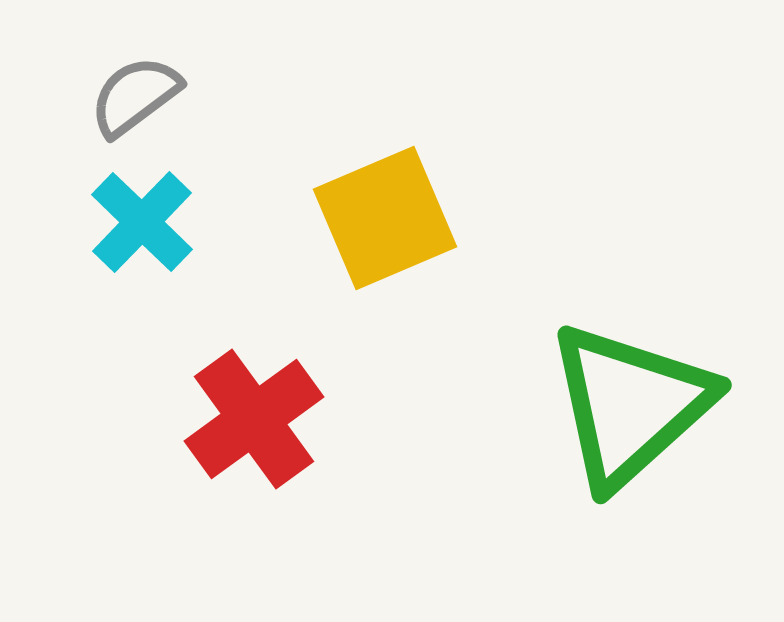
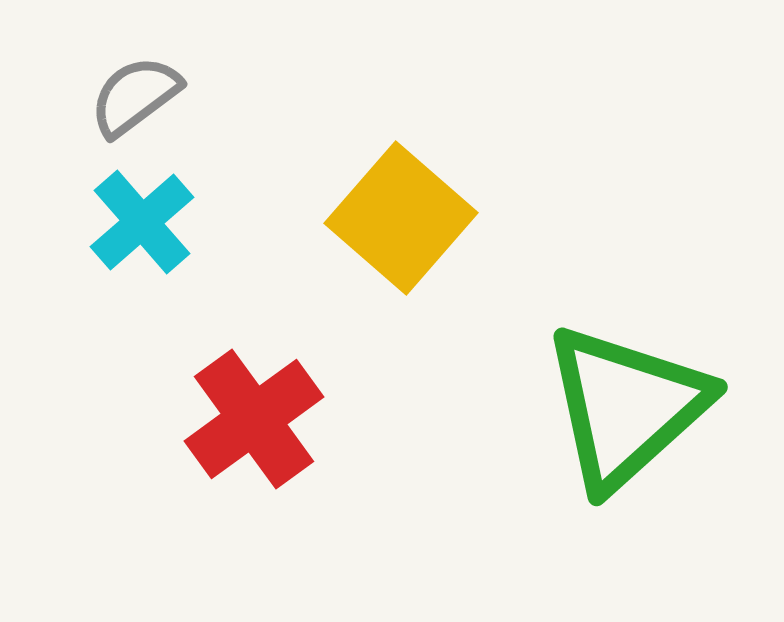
yellow square: moved 16 px right; rotated 26 degrees counterclockwise
cyan cross: rotated 5 degrees clockwise
green triangle: moved 4 px left, 2 px down
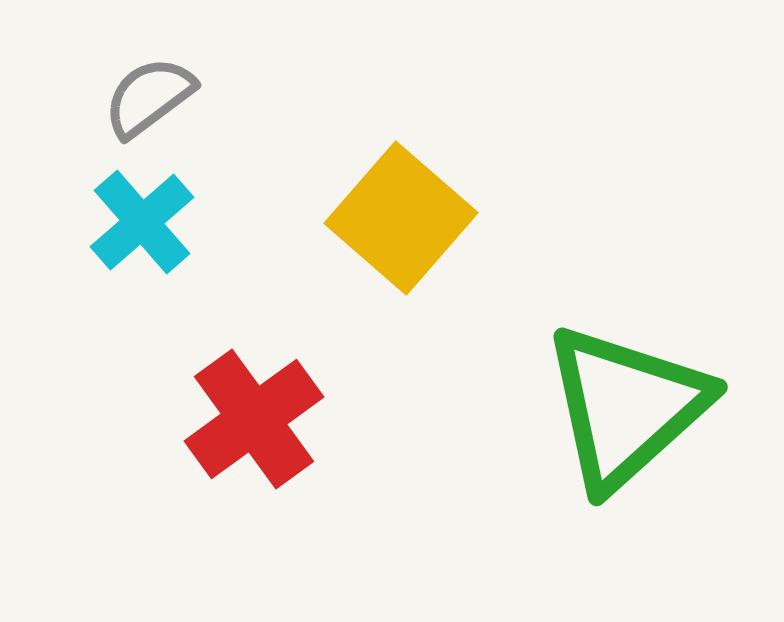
gray semicircle: moved 14 px right, 1 px down
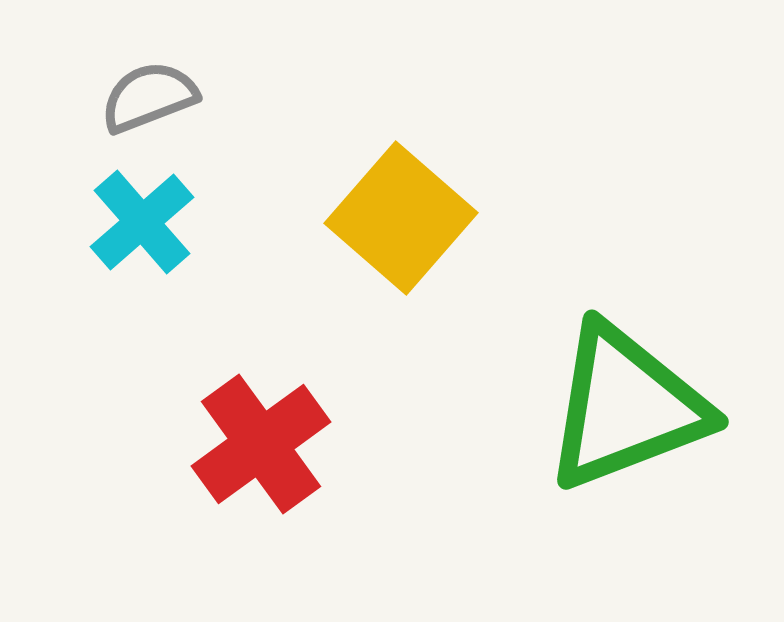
gray semicircle: rotated 16 degrees clockwise
green triangle: rotated 21 degrees clockwise
red cross: moved 7 px right, 25 px down
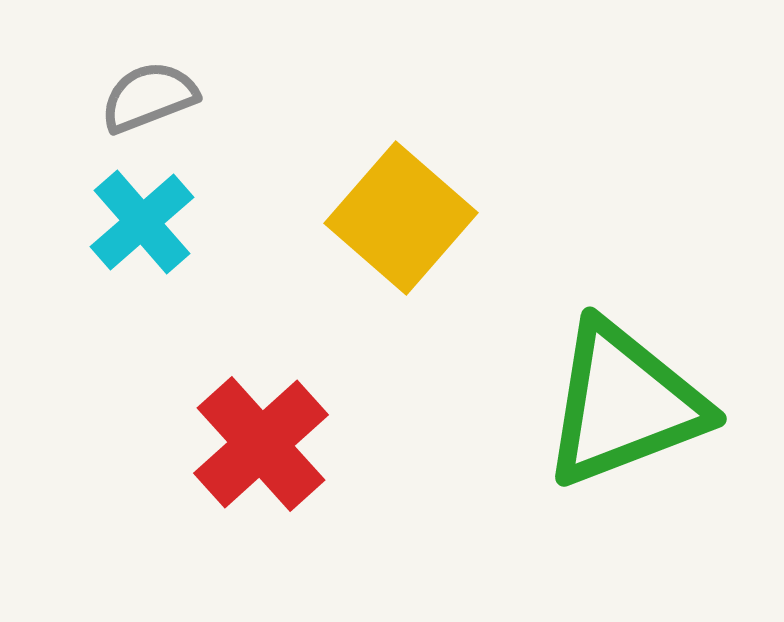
green triangle: moved 2 px left, 3 px up
red cross: rotated 6 degrees counterclockwise
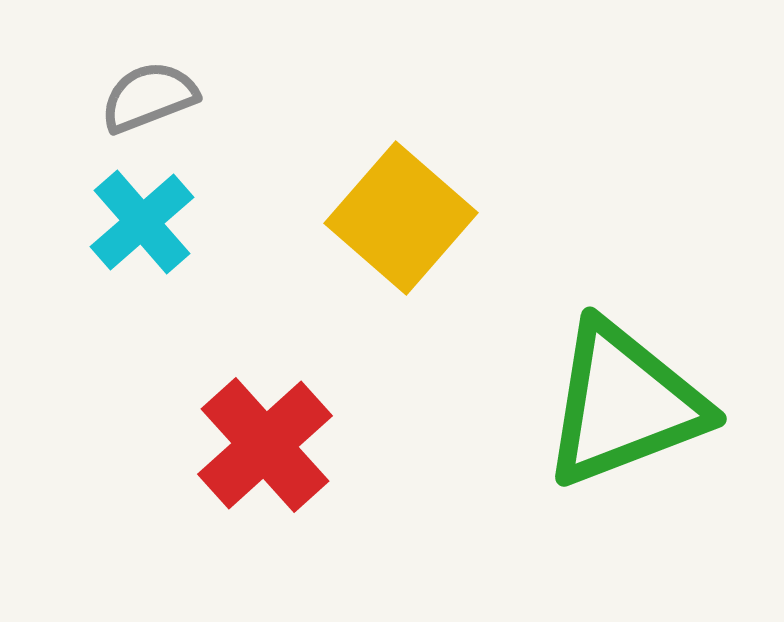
red cross: moved 4 px right, 1 px down
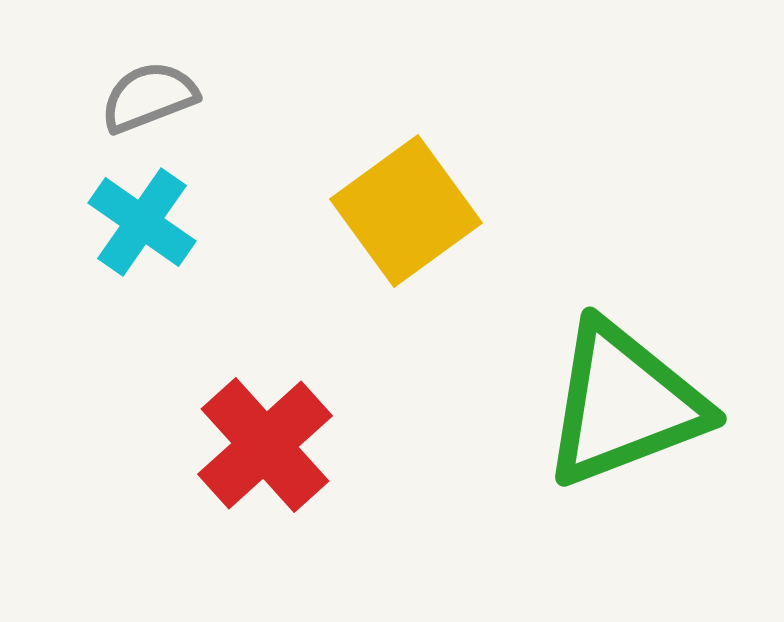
yellow square: moved 5 px right, 7 px up; rotated 13 degrees clockwise
cyan cross: rotated 14 degrees counterclockwise
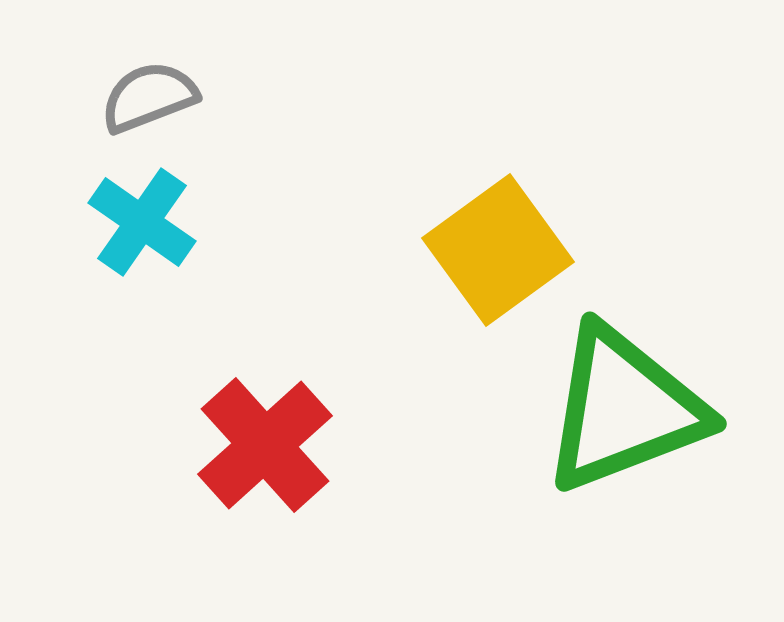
yellow square: moved 92 px right, 39 px down
green triangle: moved 5 px down
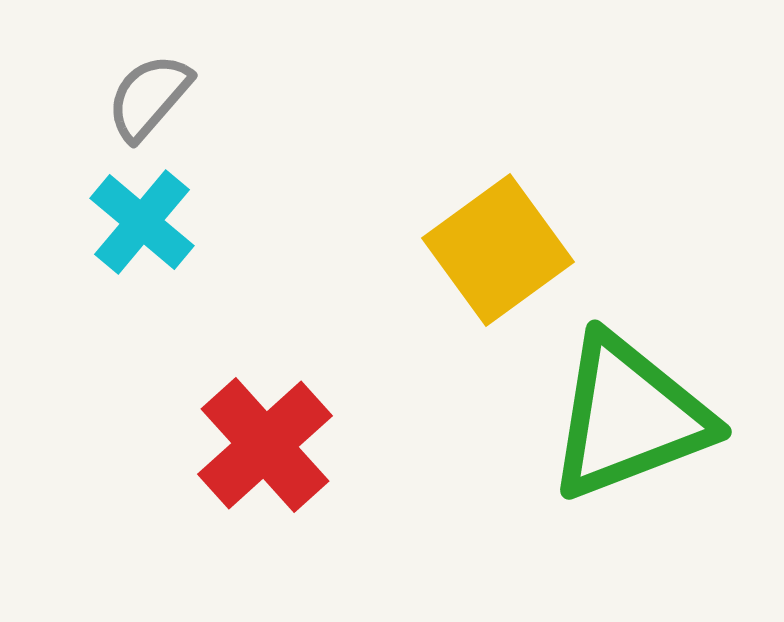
gray semicircle: rotated 28 degrees counterclockwise
cyan cross: rotated 5 degrees clockwise
green triangle: moved 5 px right, 8 px down
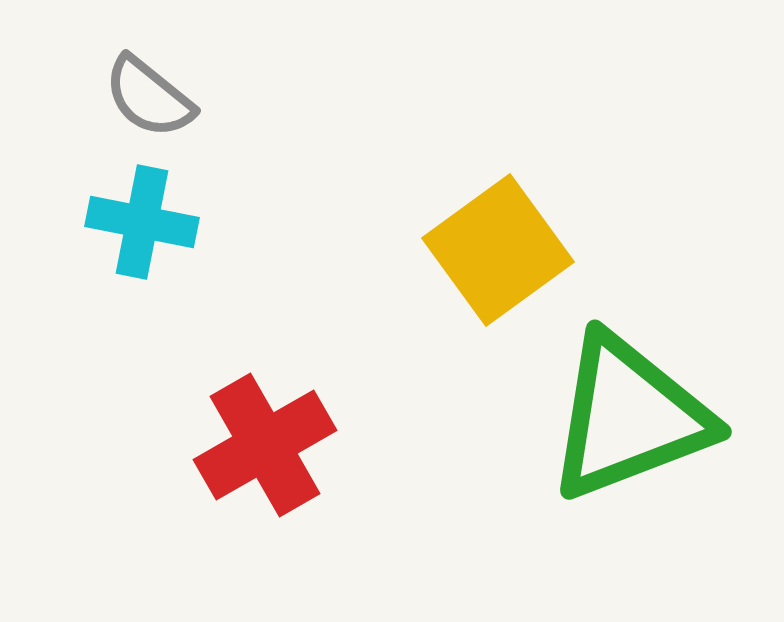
gray semicircle: rotated 92 degrees counterclockwise
cyan cross: rotated 29 degrees counterclockwise
red cross: rotated 12 degrees clockwise
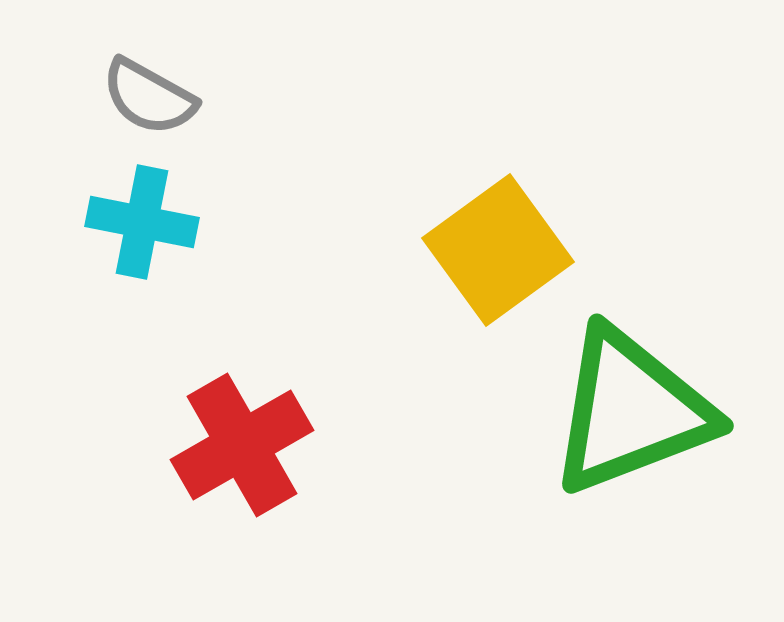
gray semicircle: rotated 10 degrees counterclockwise
green triangle: moved 2 px right, 6 px up
red cross: moved 23 px left
